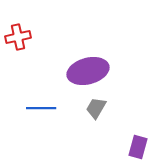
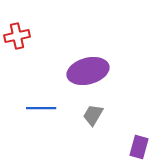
red cross: moved 1 px left, 1 px up
gray trapezoid: moved 3 px left, 7 px down
purple rectangle: moved 1 px right
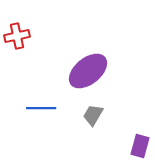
purple ellipse: rotated 24 degrees counterclockwise
purple rectangle: moved 1 px right, 1 px up
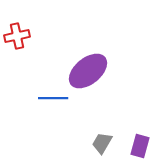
blue line: moved 12 px right, 10 px up
gray trapezoid: moved 9 px right, 28 px down
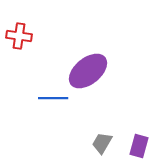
red cross: moved 2 px right; rotated 20 degrees clockwise
purple rectangle: moved 1 px left
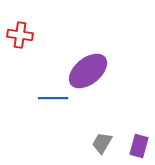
red cross: moved 1 px right, 1 px up
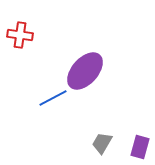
purple ellipse: moved 3 px left; rotated 9 degrees counterclockwise
blue line: rotated 28 degrees counterclockwise
purple rectangle: moved 1 px right, 1 px down
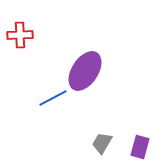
red cross: rotated 10 degrees counterclockwise
purple ellipse: rotated 9 degrees counterclockwise
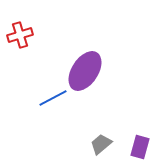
red cross: rotated 15 degrees counterclockwise
gray trapezoid: moved 1 px left, 1 px down; rotated 20 degrees clockwise
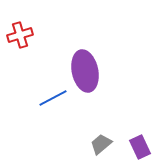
purple ellipse: rotated 45 degrees counterclockwise
purple rectangle: rotated 40 degrees counterclockwise
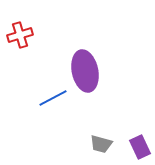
gray trapezoid: rotated 125 degrees counterclockwise
